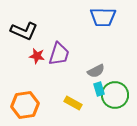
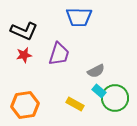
blue trapezoid: moved 24 px left
red star: moved 13 px left, 1 px up; rotated 21 degrees counterclockwise
cyan rectangle: moved 2 px down; rotated 32 degrees counterclockwise
green circle: moved 3 px down
yellow rectangle: moved 2 px right, 1 px down
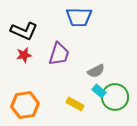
green circle: moved 1 px up
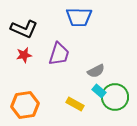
black L-shape: moved 2 px up
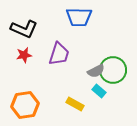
green circle: moved 2 px left, 27 px up
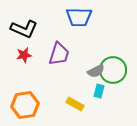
cyan rectangle: rotated 64 degrees clockwise
